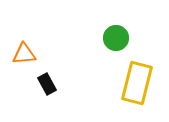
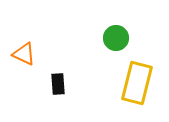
orange triangle: rotated 30 degrees clockwise
black rectangle: moved 11 px right; rotated 25 degrees clockwise
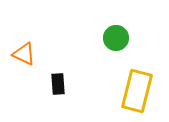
yellow rectangle: moved 8 px down
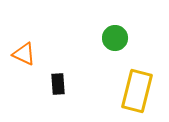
green circle: moved 1 px left
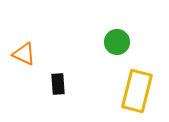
green circle: moved 2 px right, 4 px down
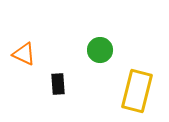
green circle: moved 17 px left, 8 px down
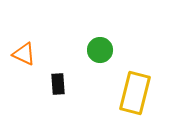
yellow rectangle: moved 2 px left, 2 px down
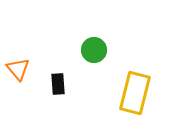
green circle: moved 6 px left
orange triangle: moved 6 px left, 15 px down; rotated 25 degrees clockwise
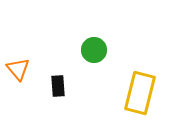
black rectangle: moved 2 px down
yellow rectangle: moved 5 px right
